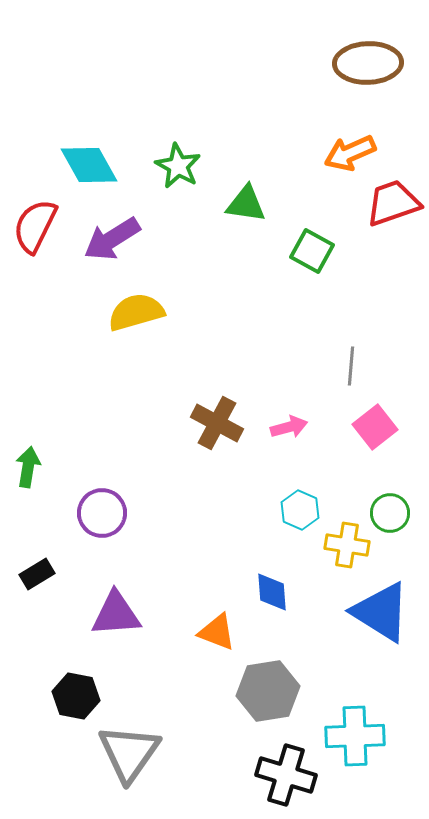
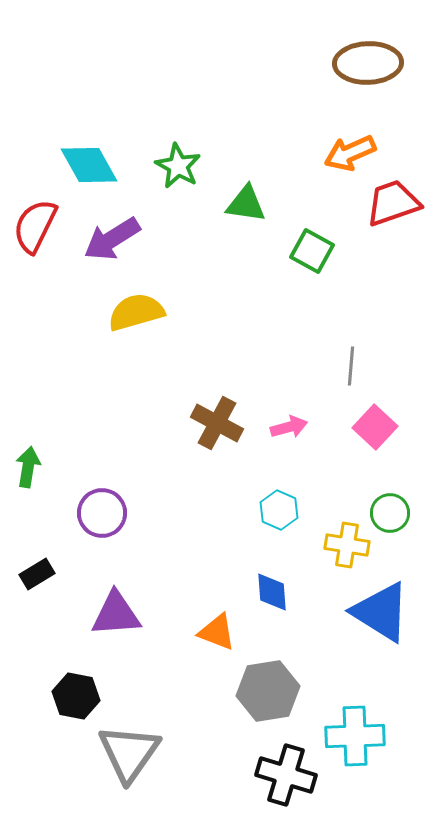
pink square: rotated 9 degrees counterclockwise
cyan hexagon: moved 21 px left
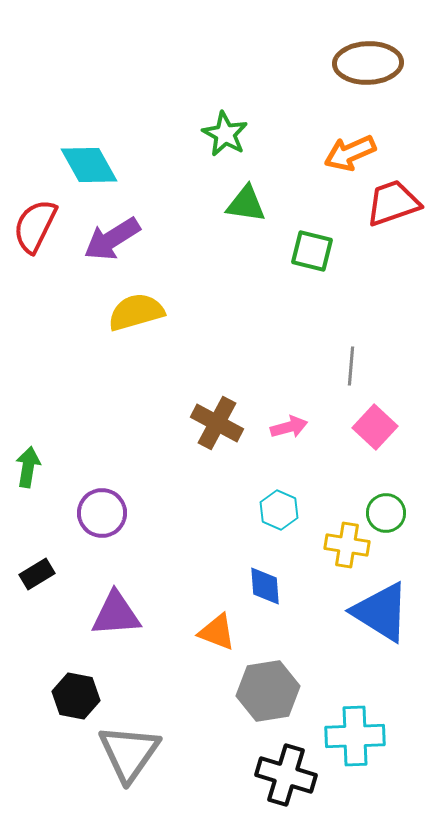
green star: moved 47 px right, 32 px up
green square: rotated 15 degrees counterclockwise
green circle: moved 4 px left
blue diamond: moved 7 px left, 6 px up
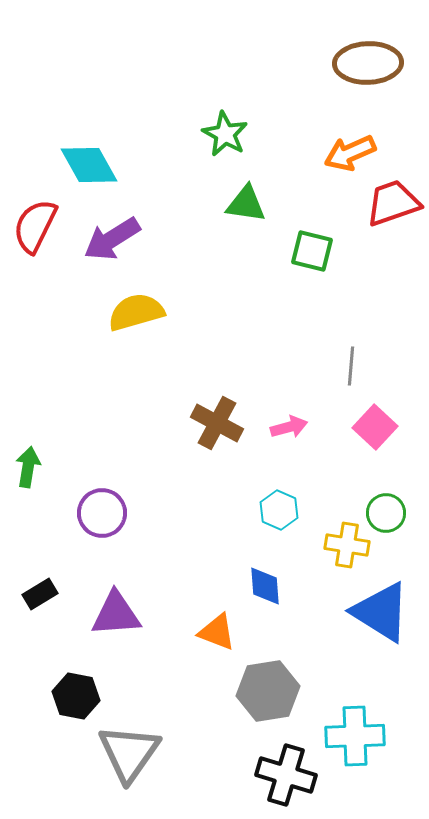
black rectangle: moved 3 px right, 20 px down
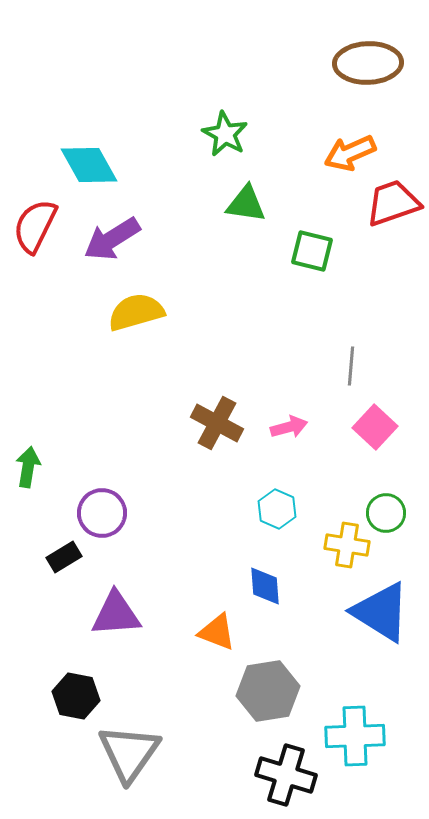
cyan hexagon: moved 2 px left, 1 px up
black rectangle: moved 24 px right, 37 px up
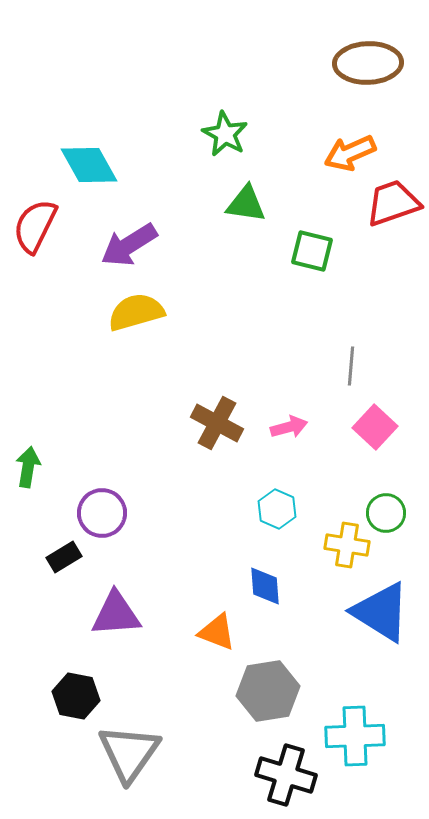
purple arrow: moved 17 px right, 6 px down
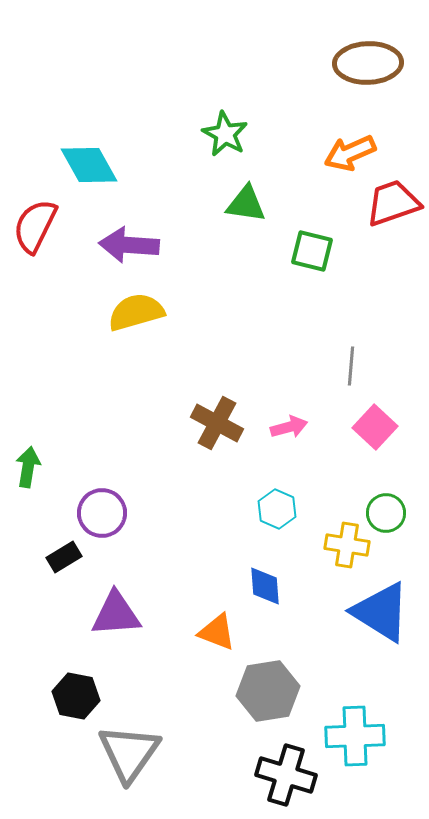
purple arrow: rotated 36 degrees clockwise
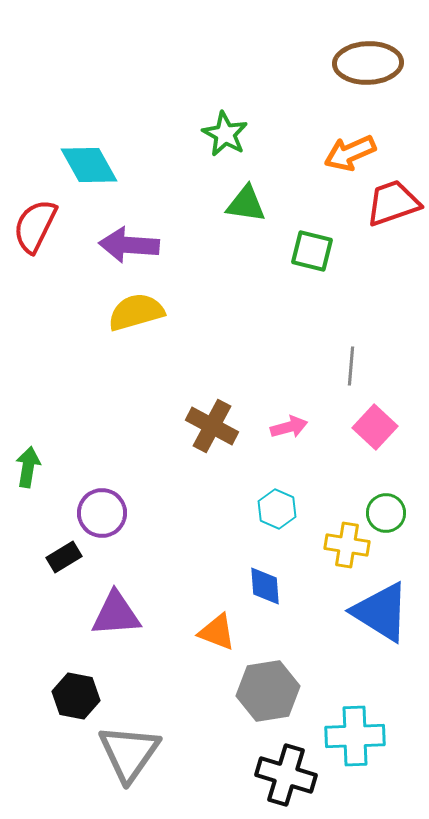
brown cross: moved 5 px left, 3 px down
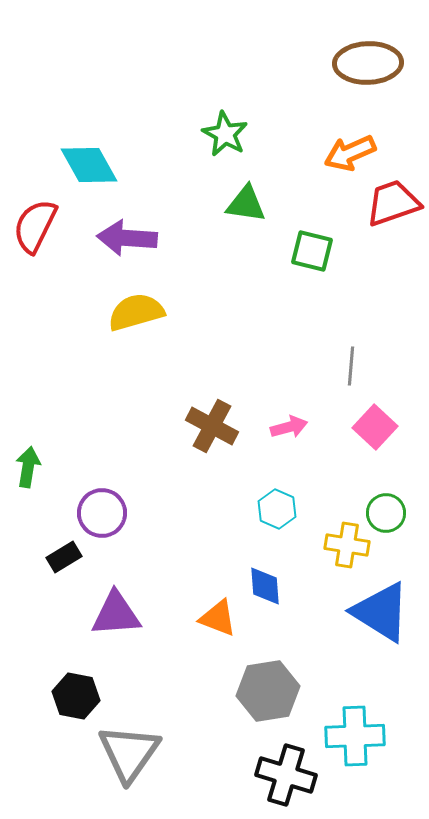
purple arrow: moved 2 px left, 7 px up
orange triangle: moved 1 px right, 14 px up
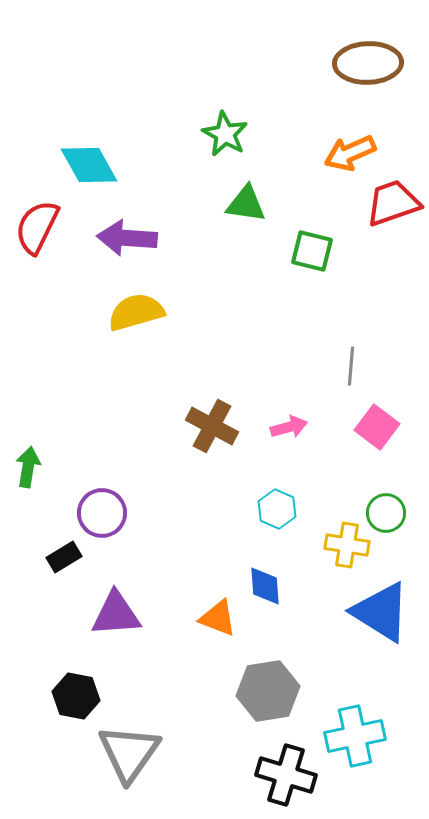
red semicircle: moved 2 px right, 1 px down
pink square: moved 2 px right; rotated 6 degrees counterclockwise
cyan cross: rotated 10 degrees counterclockwise
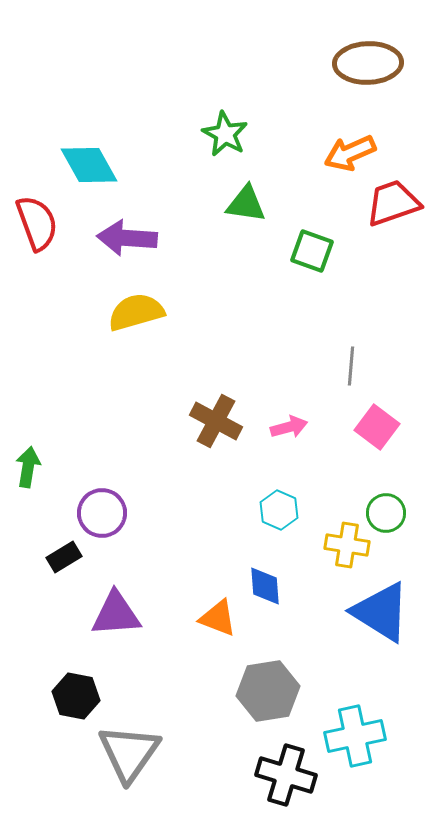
red semicircle: moved 4 px up; rotated 134 degrees clockwise
green square: rotated 6 degrees clockwise
brown cross: moved 4 px right, 5 px up
cyan hexagon: moved 2 px right, 1 px down
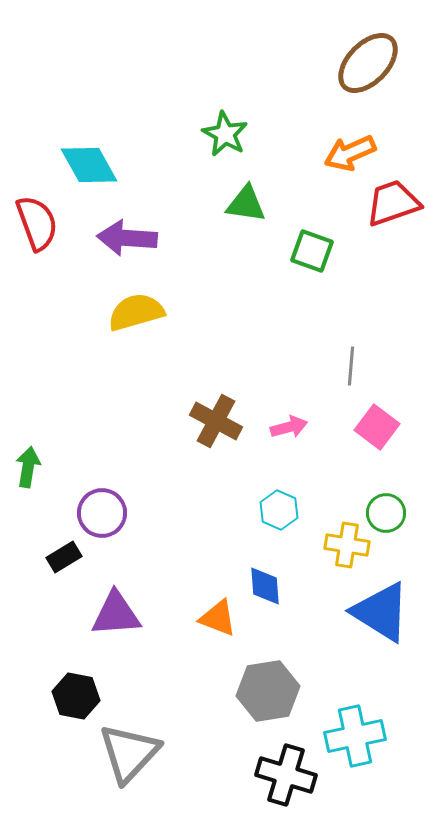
brown ellipse: rotated 44 degrees counterclockwise
gray triangle: rotated 8 degrees clockwise
